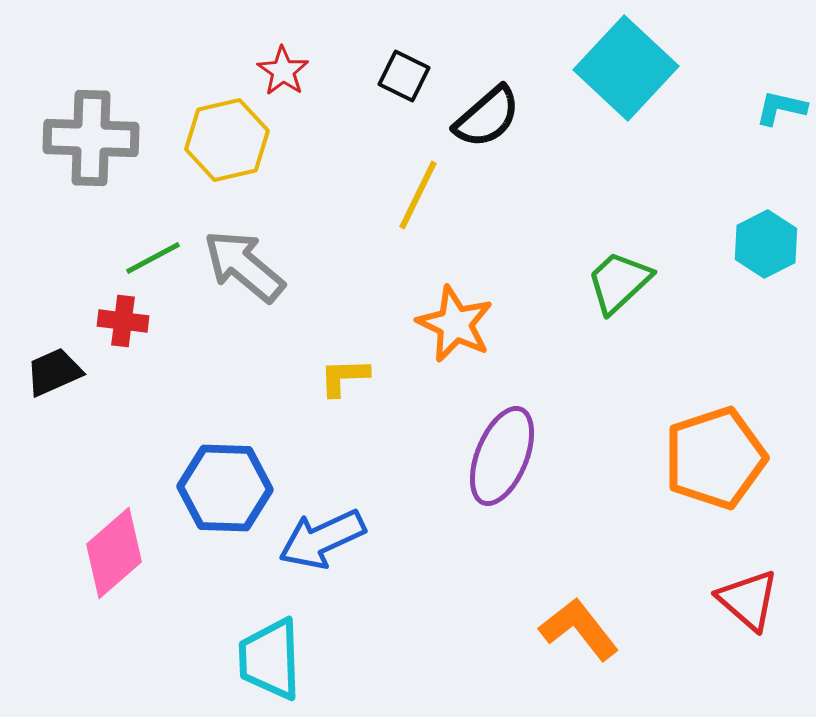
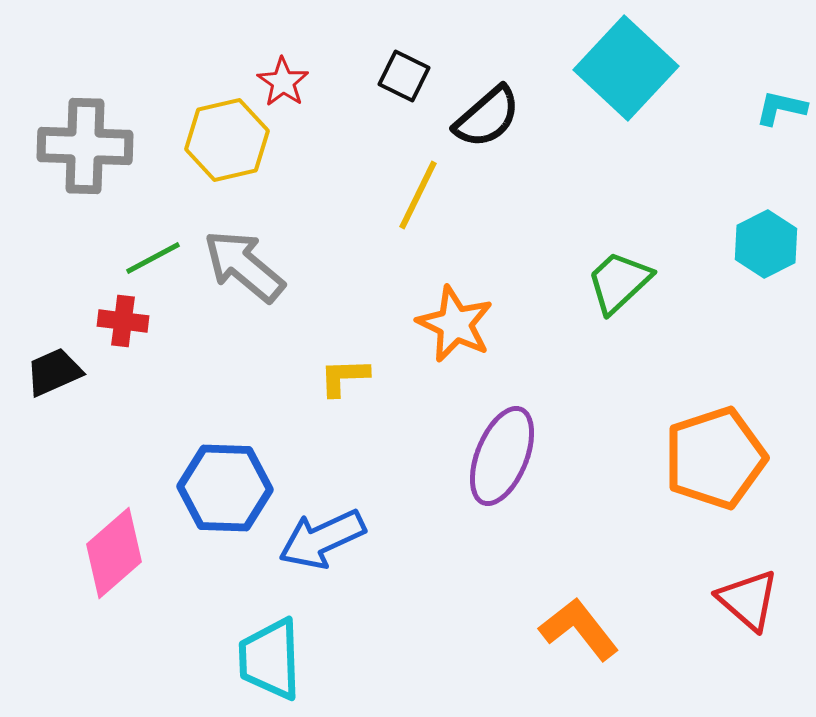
red star: moved 11 px down
gray cross: moved 6 px left, 8 px down
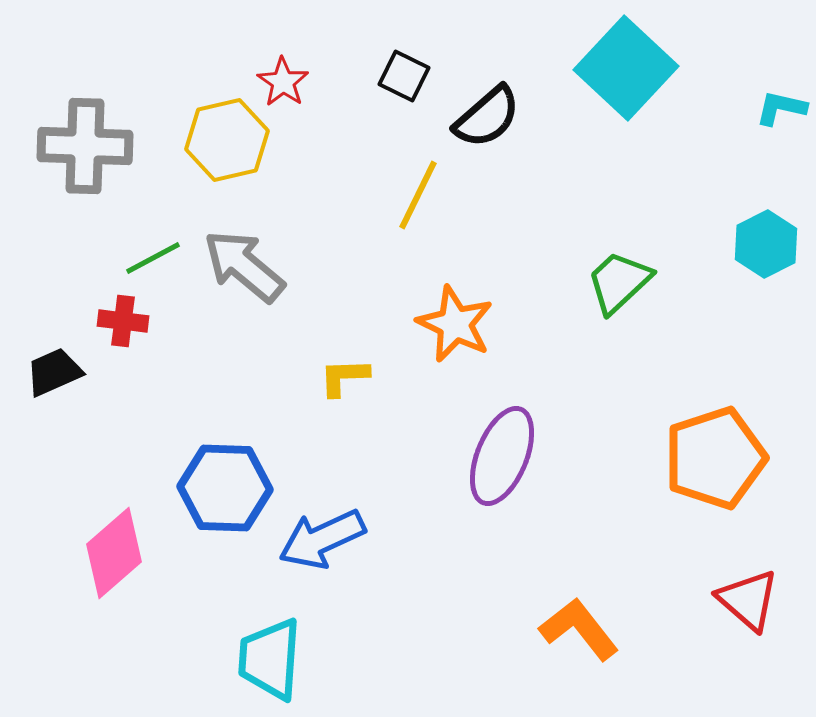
cyan trapezoid: rotated 6 degrees clockwise
